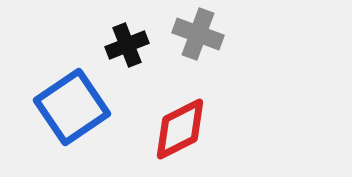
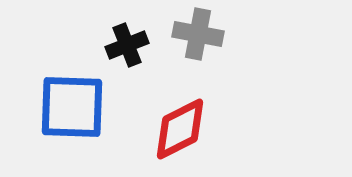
gray cross: rotated 9 degrees counterclockwise
blue square: rotated 36 degrees clockwise
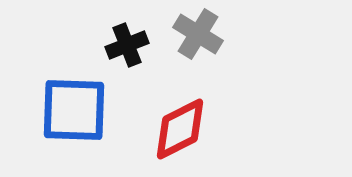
gray cross: rotated 21 degrees clockwise
blue square: moved 2 px right, 3 px down
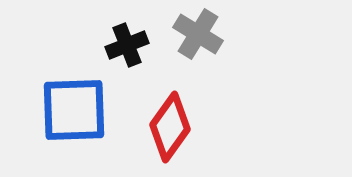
blue square: rotated 4 degrees counterclockwise
red diamond: moved 10 px left, 2 px up; rotated 28 degrees counterclockwise
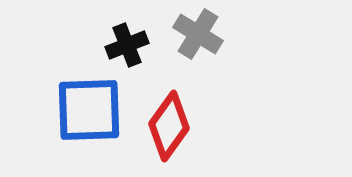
blue square: moved 15 px right
red diamond: moved 1 px left, 1 px up
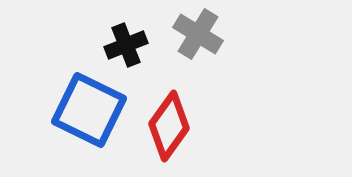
black cross: moved 1 px left
blue square: rotated 28 degrees clockwise
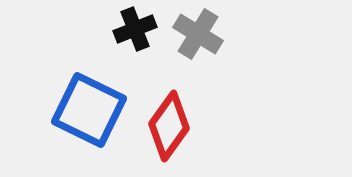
black cross: moved 9 px right, 16 px up
